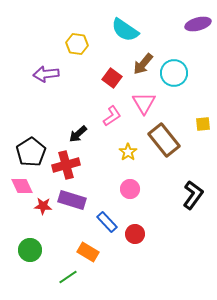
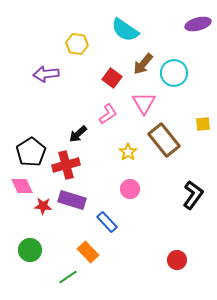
pink L-shape: moved 4 px left, 2 px up
red circle: moved 42 px right, 26 px down
orange rectangle: rotated 15 degrees clockwise
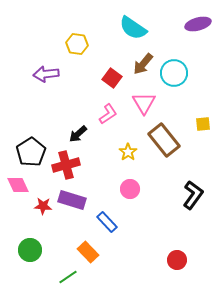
cyan semicircle: moved 8 px right, 2 px up
pink diamond: moved 4 px left, 1 px up
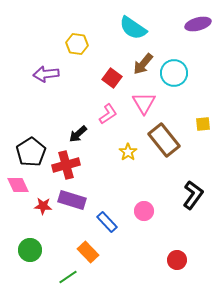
pink circle: moved 14 px right, 22 px down
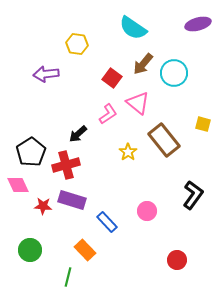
pink triangle: moved 6 px left; rotated 20 degrees counterclockwise
yellow square: rotated 21 degrees clockwise
pink circle: moved 3 px right
orange rectangle: moved 3 px left, 2 px up
green line: rotated 42 degrees counterclockwise
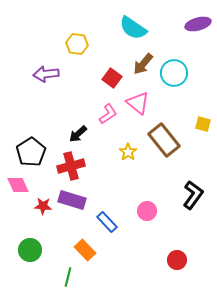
red cross: moved 5 px right, 1 px down
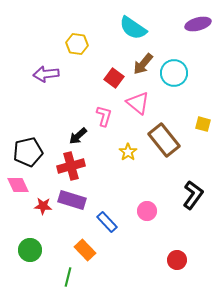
red square: moved 2 px right
pink L-shape: moved 4 px left, 2 px down; rotated 40 degrees counterclockwise
black arrow: moved 2 px down
black pentagon: moved 3 px left; rotated 20 degrees clockwise
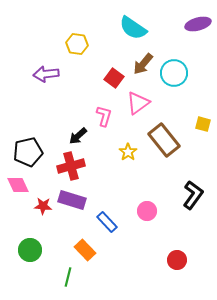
pink triangle: rotated 45 degrees clockwise
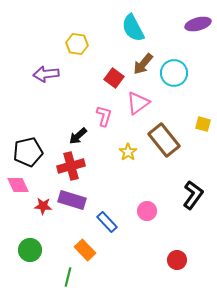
cyan semicircle: rotated 28 degrees clockwise
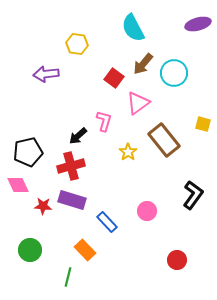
pink L-shape: moved 5 px down
